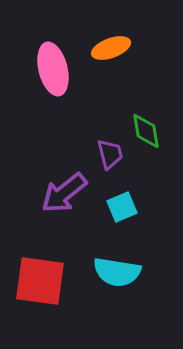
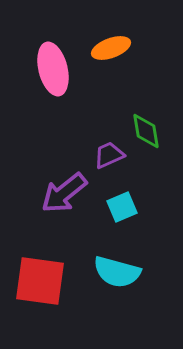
purple trapezoid: moved 1 px left, 1 px down; rotated 100 degrees counterclockwise
cyan semicircle: rotated 6 degrees clockwise
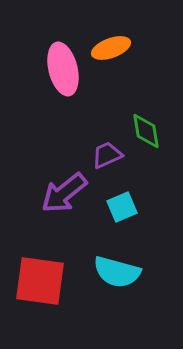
pink ellipse: moved 10 px right
purple trapezoid: moved 2 px left
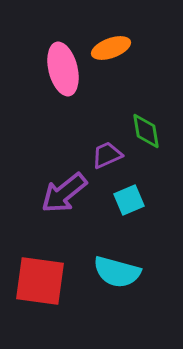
cyan square: moved 7 px right, 7 px up
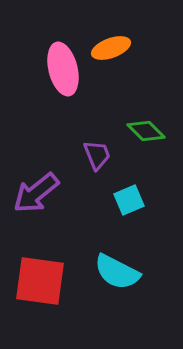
green diamond: rotated 36 degrees counterclockwise
purple trapezoid: moved 10 px left; rotated 92 degrees clockwise
purple arrow: moved 28 px left
cyan semicircle: rotated 12 degrees clockwise
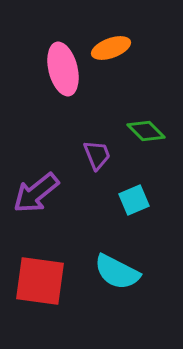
cyan square: moved 5 px right
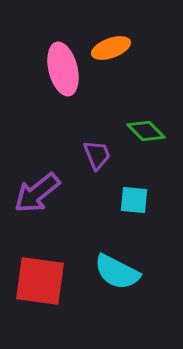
purple arrow: moved 1 px right
cyan square: rotated 28 degrees clockwise
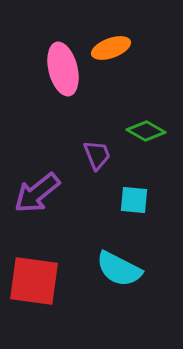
green diamond: rotated 15 degrees counterclockwise
cyan semicircle: moved 2 px right, 3 px up
red square: moved 6 px left
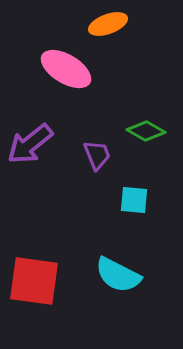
orange ellipse: moved 3 px left, 24 px up
pink ellipse: moved 3 px right; rotated 45 degrees counterclockwise
purple arrow: moved 7 px left, 49 px up
cyan semicircle: moved 1 px left, 6 px down
